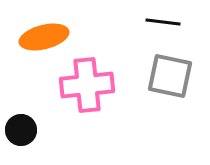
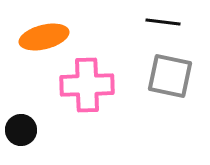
pink cross: rotated 4 degrees clockwise
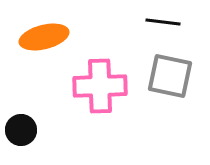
pink cross: moved 13 px right, 1 px down
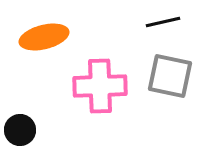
black line: rotated 20 degrees counterclockwise
black circle: moved 1 px left
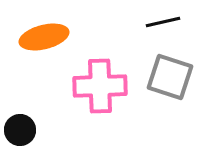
gray square: moved 1 px down; rotated 6 degrees clockwise
